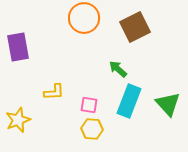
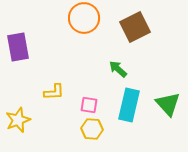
cyan rectangle: moved 4 px down; rotated 8 degrees counterclockwise
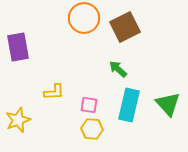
brown square: moved 10 px left
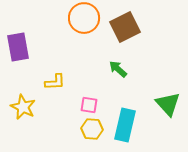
yellow L-shape: moved 1 px right, 10 px up
cyan rectangle: moved 4 px left, 20 px down
yellow star: moved 5 px right, 13 px up; rotated 25 degrees counterclockwise
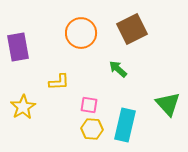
orange circle: moved 3 px left, 15 px down
brown square: moved 7 px right, 2 px down
yellow L-shape: moved 4 px right
yellow star: rotated 15 degrees clockwise
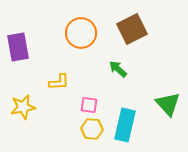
yellow star: rotated 20 degrees clockwise
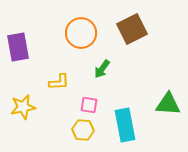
green arrow: moved 16 px left; rotated 96 degrees counterclockwise
green triangle: rotated 44 degrees counterclockwise
cyan rectangle: rotated 24 degrees counterclockwise
yellow hexagon: moved 9 px left, 1 px down
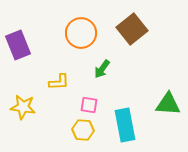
brown square: rotated 12 degrees counterclockwise
purple rectangle: moved 2 px up; rotated 12 degrees counterclockwise
yellow star: rotated 20 degrees clockwise
